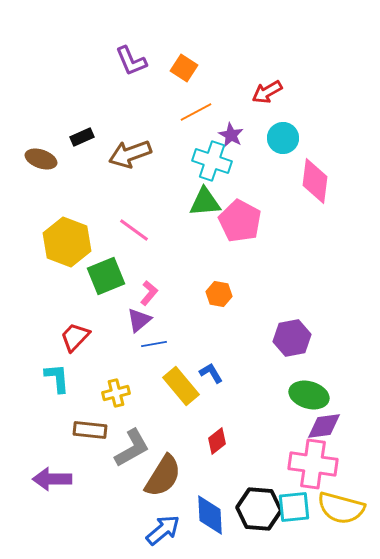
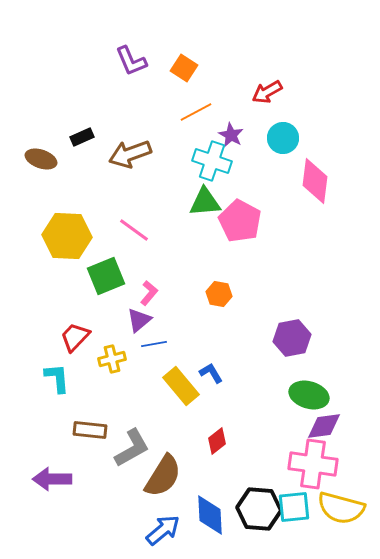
yellow hexagon: moved 6 px up; rotated 18 degrees counterclockwise
yellow cross: moved 4 px left, 34 px up
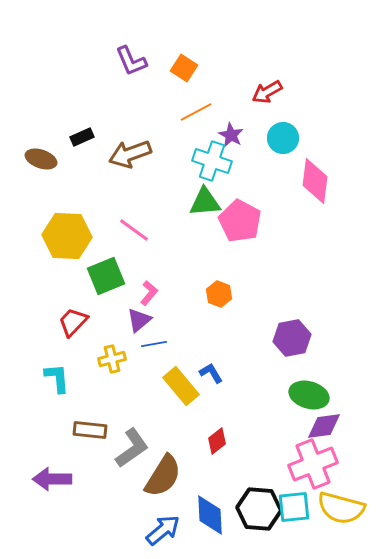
orange hexagon: rotated 10 degrees clockwise
red trapezoid: moved 2 px left, 15 px up
gray L-shape: rotated 6 degrees counterclockwise
pink cross: rotated 30 degrees counterclockwise
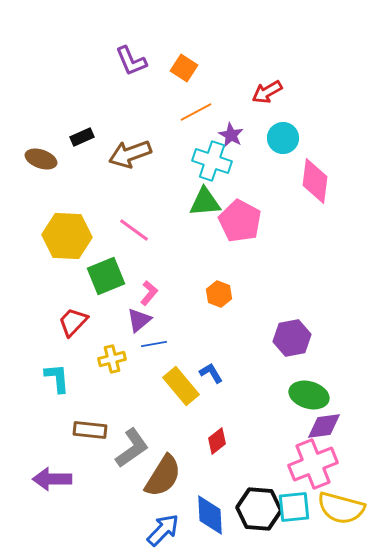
blue arrow: rotated 6 degrees counterclockwise
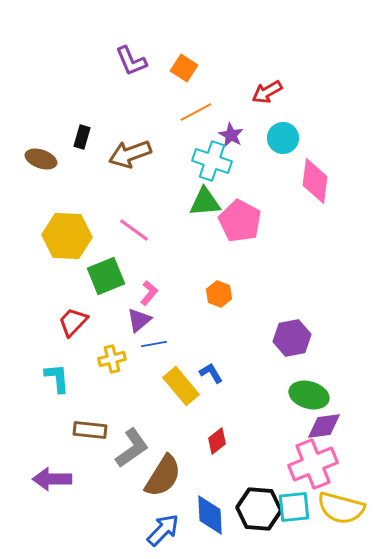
black rectangle: rotated 50 degrees counterclockwise
